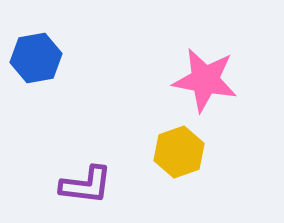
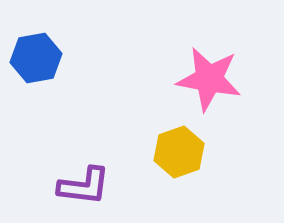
pink star: moved 4 px right, 1 px up
purple L-shape: moved 2 px left, 1 px down
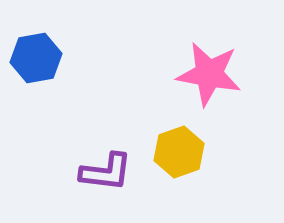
pink star: moved 5 px up
purple L-shape: moved 22 px right, 14 px up
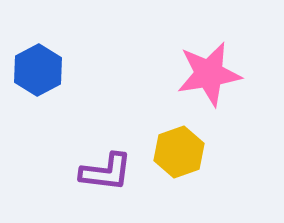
blue hexagon: moved 2 px right, 12 px down; rotated 18 degrees counterclockwise
pink star: rotated 20 degrees counterclockwise
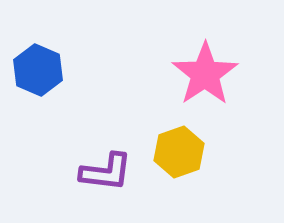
blue hexagon: rotated 9 degrees counterclockwise
pink star: moved 4 px left; rotated 24 degrees counterclockwise
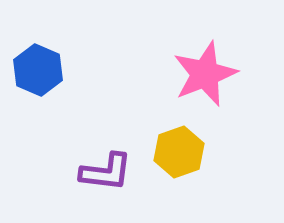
pink star: rotated 12 degrees clockwise
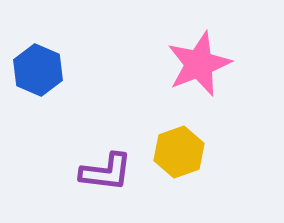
pink star: moved 6 px left, 10 px up
